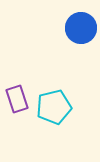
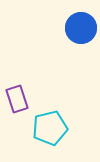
cyan pentagon: moved 4 px left, 21 px down
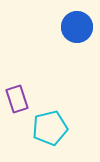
blue circle: moved 4 px left, 1 px up
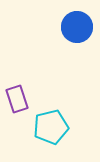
cyan pentagon: moved 1 px right, 1 px up
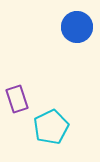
cyan pentagon: rotated 12 degrees counterclockwise
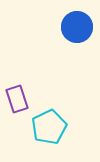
cyan pentagon: moved 2 px left
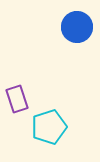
cyan pentagon: rotated 8 degrees clockwise
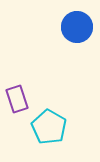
cyan pentagon: rotated 24 degrees counterclockwise
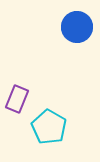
purple rectangle: rotated 40 degrees clockwise
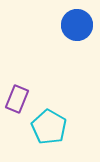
blue circle: moved 2 px up
